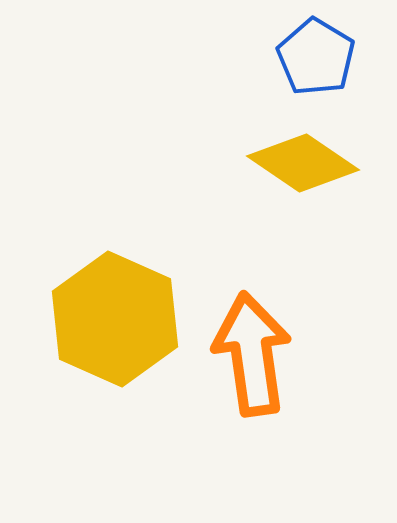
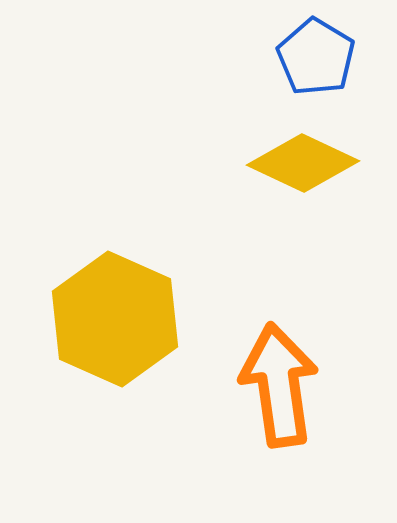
yellow diamond: rotated 9 degrees counterclockwise
orange arrow: moved 27 px right, 31 px down
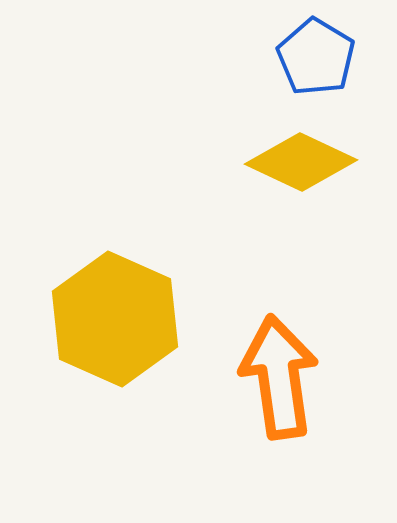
yellow diamond: moved 2 px left, 1 px up
orange arrow: moved 8 px up
